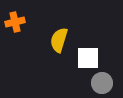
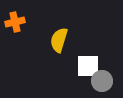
white square: moved 8 px down
gray circle: moved 2 px up
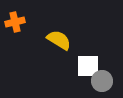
yellow semicircle: rotated 105 degrees clockwise
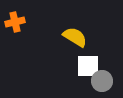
yellow semicircle: moved 16 px right, 3 px up
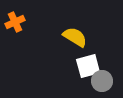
orange cross: rotated 12 degrees counterclockwise
white square: rotated 15 degrees counterclockwise
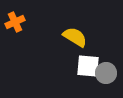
white square: rotated 20 degrees clockwise
gray circle: moved 4 px right, 8 px up
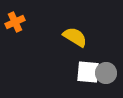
white square: moved 6 px down
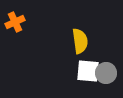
yellow semicircle: moved 5 px right, 4 px down; rotated 50 degrees clockwise
white square: moved 1 px up
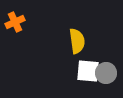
yellow semicircle: moved 3 px left
